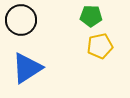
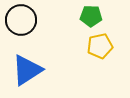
blue triangle: moved 2 px down
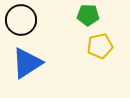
green pentagon: moved 3 px left, 1 px up
blue triangle: moved 7 px up
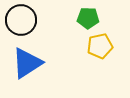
green pentagon: moved 3 px down
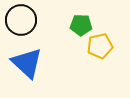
green pentagon: moved 7 px left, 7 px down
blue triangle: rotated 44 degrees counterclockwise
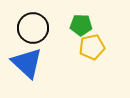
black circle: moved 12 px right, 8 px down
yellow pentagon: moved 8 px left, 1 px down
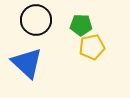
black circle: moved 3 px right, 8 px up
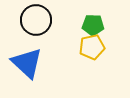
green pentagon: moved 12 px right
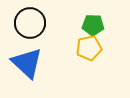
black circle: moved 6 px left, 3 px down
yellow pentagon: moved 3 px left, 1 px down
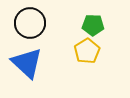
yellow pentagon: moved 2 px left, 3 px down; rotated 20 degrees counterclockwise
